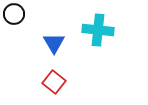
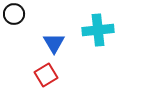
cyan cross: rotated 12 degrees counterclockwise
red square: moved 8 px left, 7 px up; rotated 20 degrees clockwise
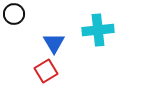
red square: moved 4 px up
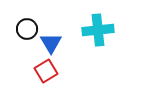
black circle: moved 13 px right, 15 px down
blue triangle: moved 3 px left
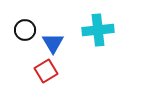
black circle: moved 2 px left, 1 px down
blue triangle: moved 2 px right
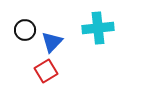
cyan cross: moved 2 px up
blue triangle: moved 1 px left, 1 px up; rotated 15 degrees clockwise
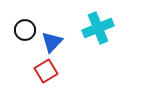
cyan cross: rotated 16 degrees counterclockwise
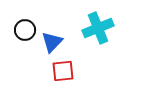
red square: moved 17 px right; rotated 25 degrees clockwise
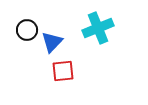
black circle: moved 2 px right
